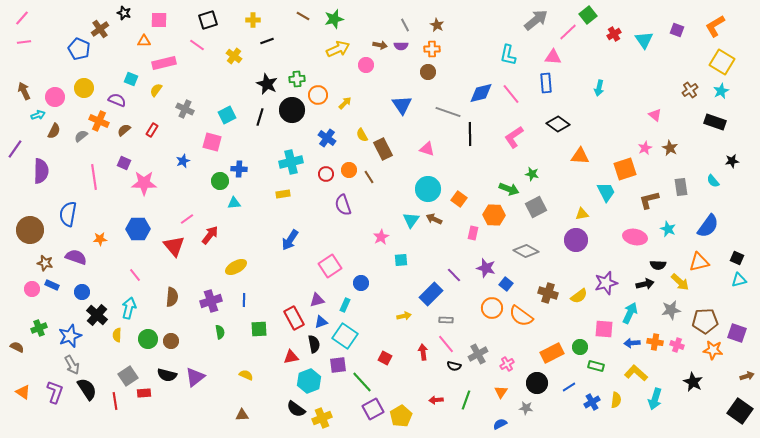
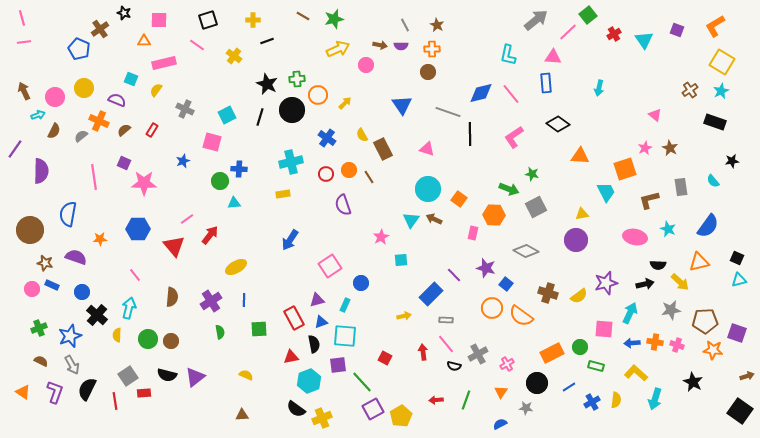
pink line at (22, 18): rotated 56 degrees counterclockwise
purple cross at (211, 301): rotated 15 degrees counterclockwise
cyan square at (345, 336): rotated 30 degrees counterclockwise
brown semicircle at (17, 347): moved 24 px right, 14 px down
black semicircle at (87, 389): rotated 120 degrees counterclockwise
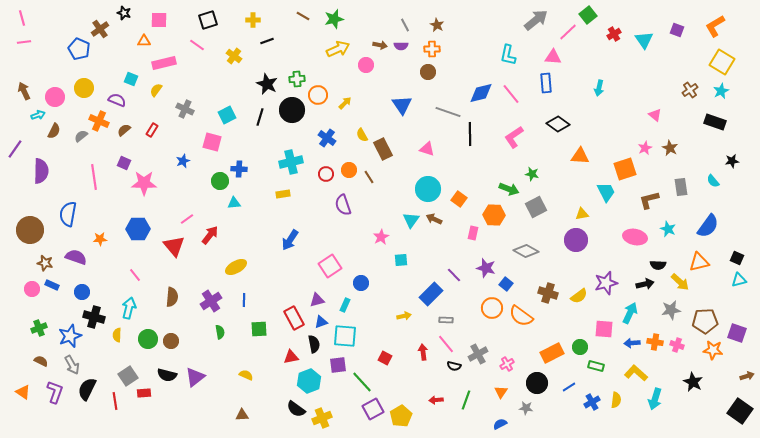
black cross at (97, 315): moved 3 px left, 2 px down; rotated 25 degrees counterclockwise
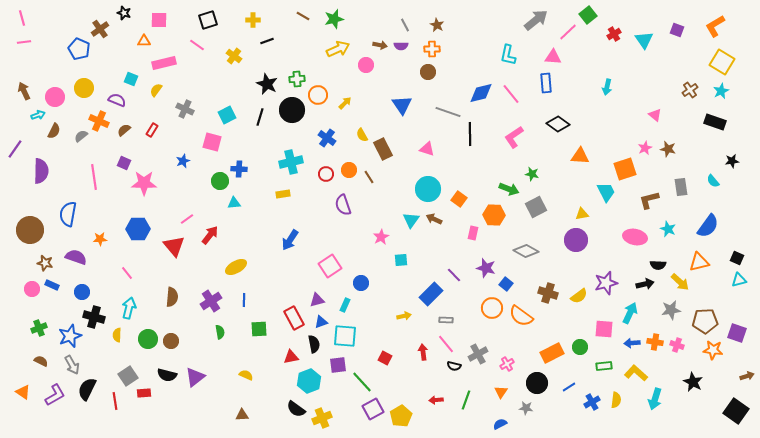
cyan arrow at (599, 88): moved 8 px right, 1 px up
brown star at (670, 148): moved 2 px left, 1 px down; rotated 14 degrees counterclockwise
pink line at (135, 275): moved 8 px left, 2 px up
green rectangle at (596, 366): moved 8 px right; rotated 21 degrees counterclockwise
purple L-shape at (55, 392): moved 3 px down; rotated 40 degrees clockwise
black square at (740, 411): moved 4 px left
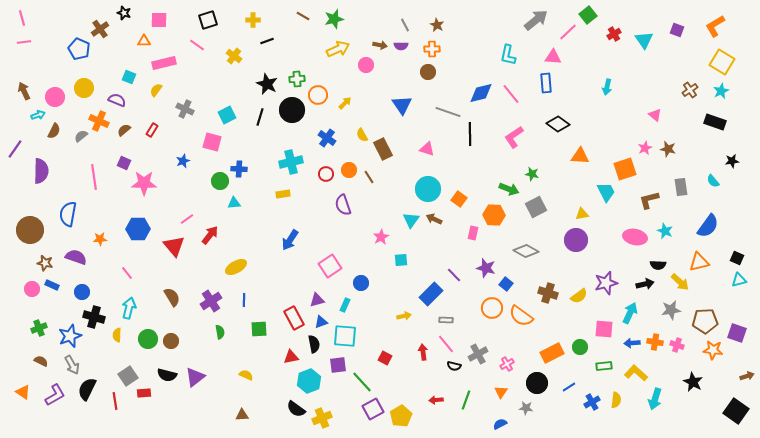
cyan square at (131, 79): moved 2 px left, 2 px up
cyan star at (668, 229): moved 3 px left, 2 px down
brown semicircle at (172, 297): rotated 36 degrees counterclockwise
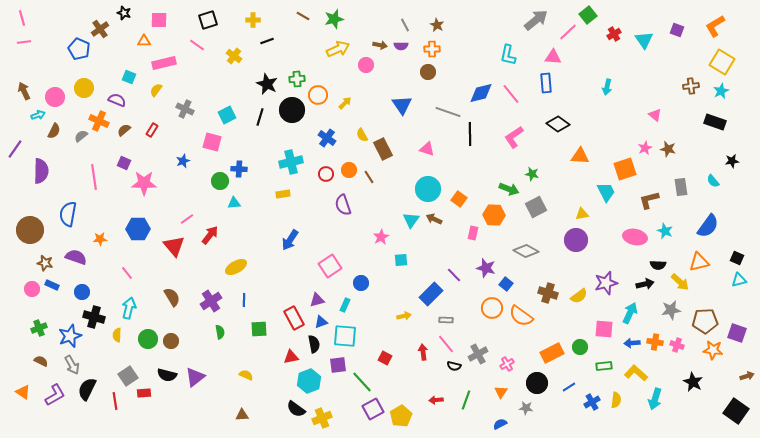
brown cross at (690, 90): moved 1 px right, 4 px up; rotated 28 degrees clockwise
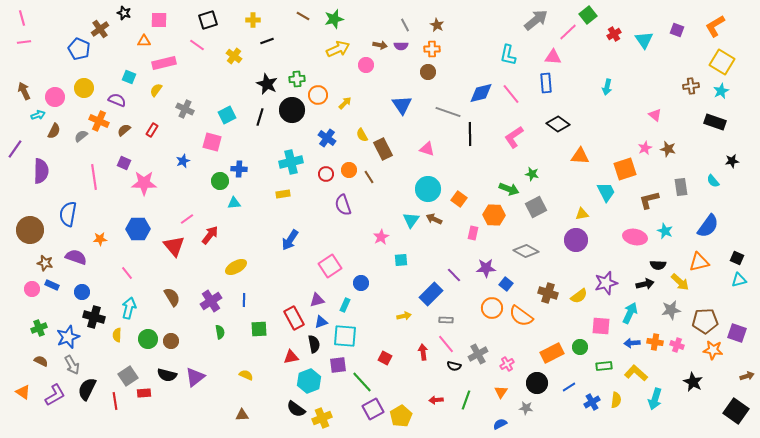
purple star at (486, 268): rotated 18 degrees counterclockwise
pink square at (604, 329): moved 3 px left, 3 px up
blue star at (70, 336): moved 2 px left, 1 px down
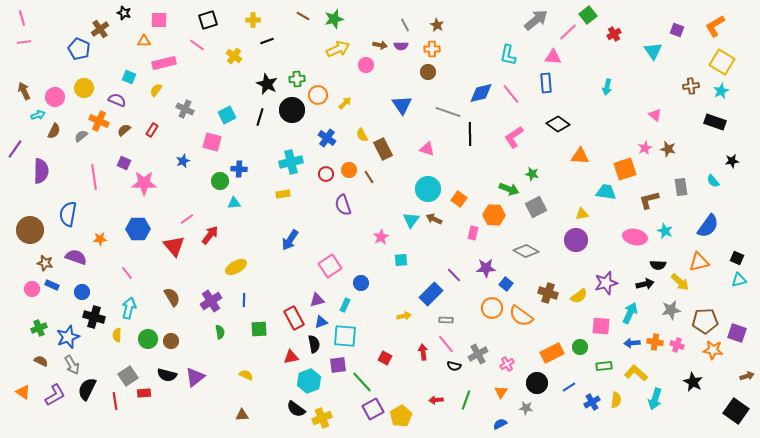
cyan triangle at (644, 40): moved 9 px right, 11 px down
cyan trapezoid at (606, 192): rotated 55 degrees counterclockwise
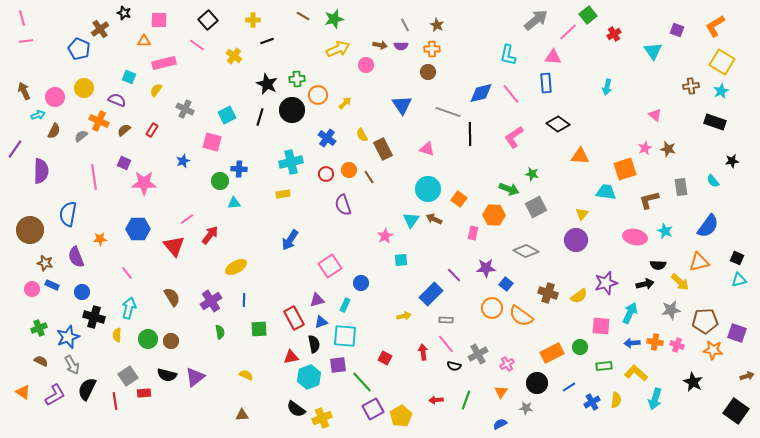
black square at (208, 20): rotated 24 degrees counterclockwise
pink line at (24, 42): moved 2 px right, 1 px up
yellow triangle at (582, 214): rotated 40 degrees counterclockwise
pink star at (381, 237): moved 4 px right, 1 px up
purple semicircle at (76, 257): rotated 130 degrees counterclockwise
cyan hexagon at (309, 381): moved 4 px up
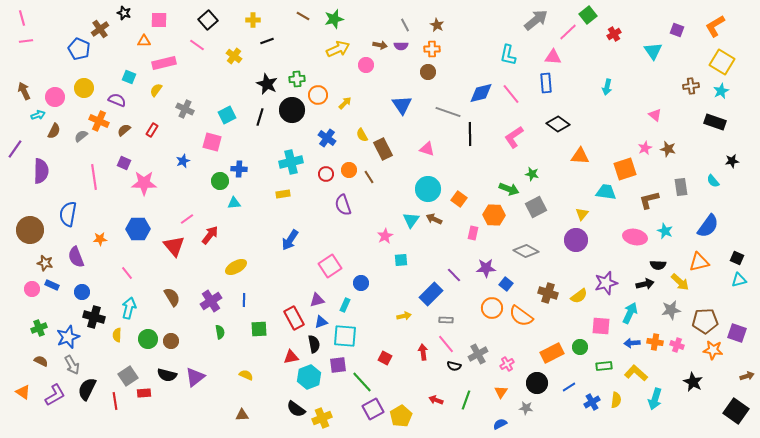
red arrow at (436, 400): rotated 24 degrees clockwise
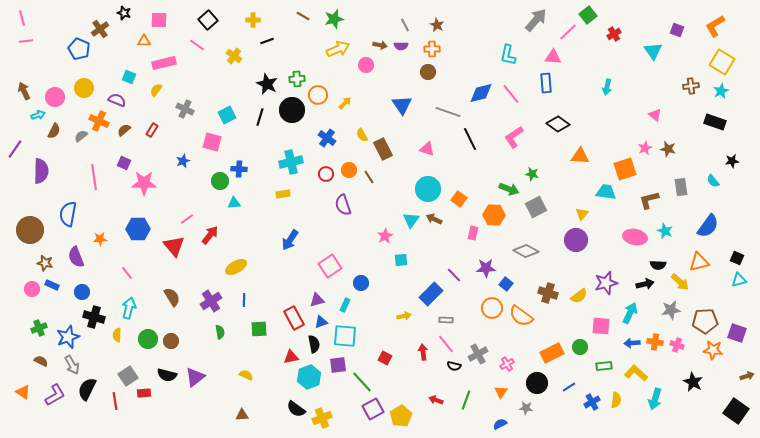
gray arrow at (536, 20): rotated 10 degrees counterclockwise
black line at (470, 134): moved 5 px down; rotated 25 degrees counterclockwise
